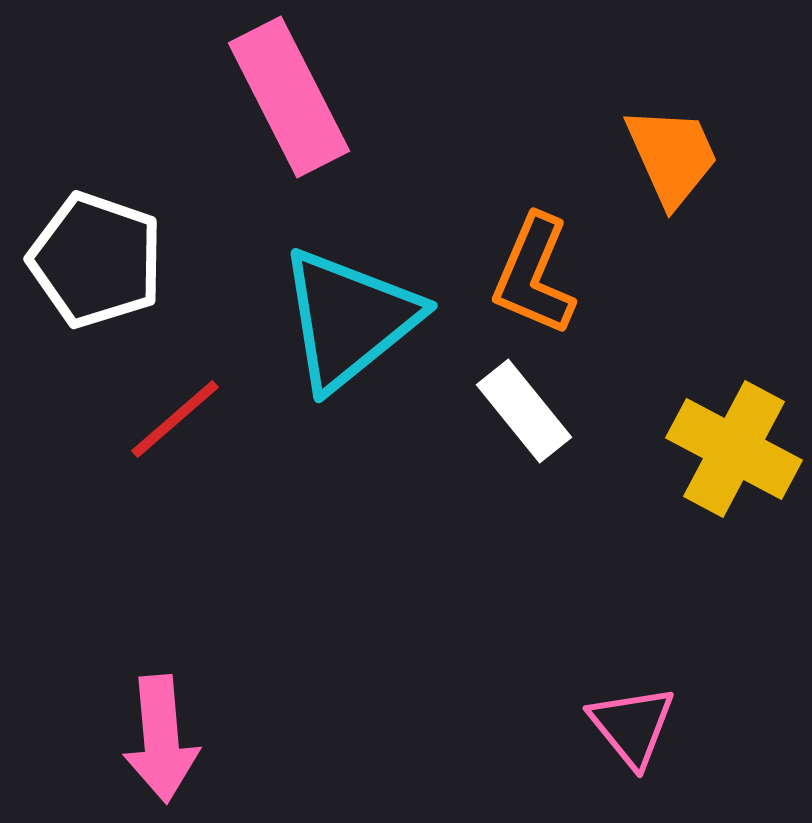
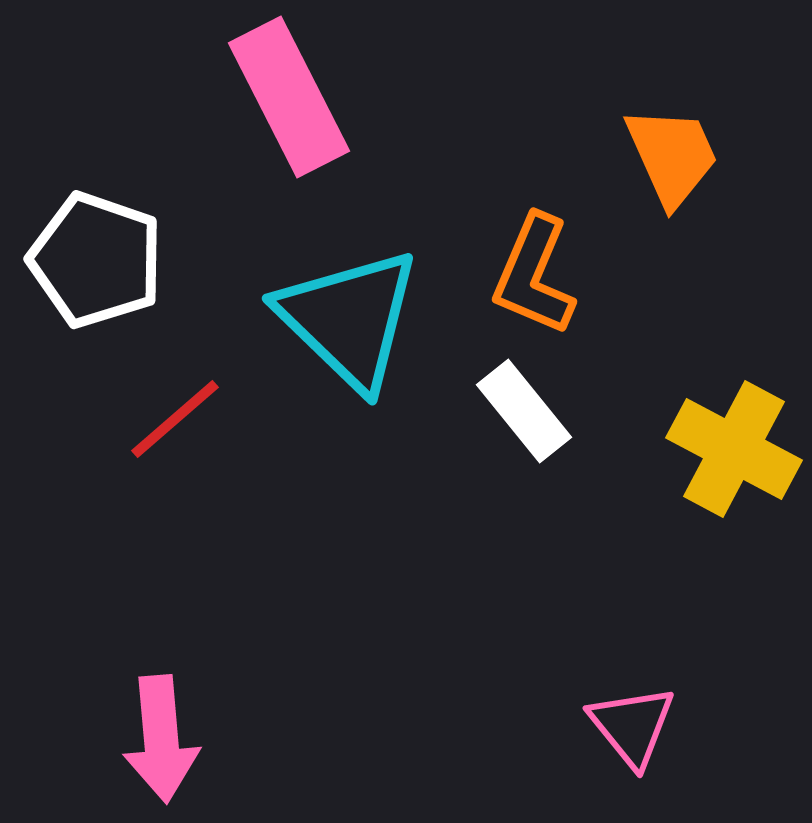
cyan triangle: rotated 37 degrees counterclockwise
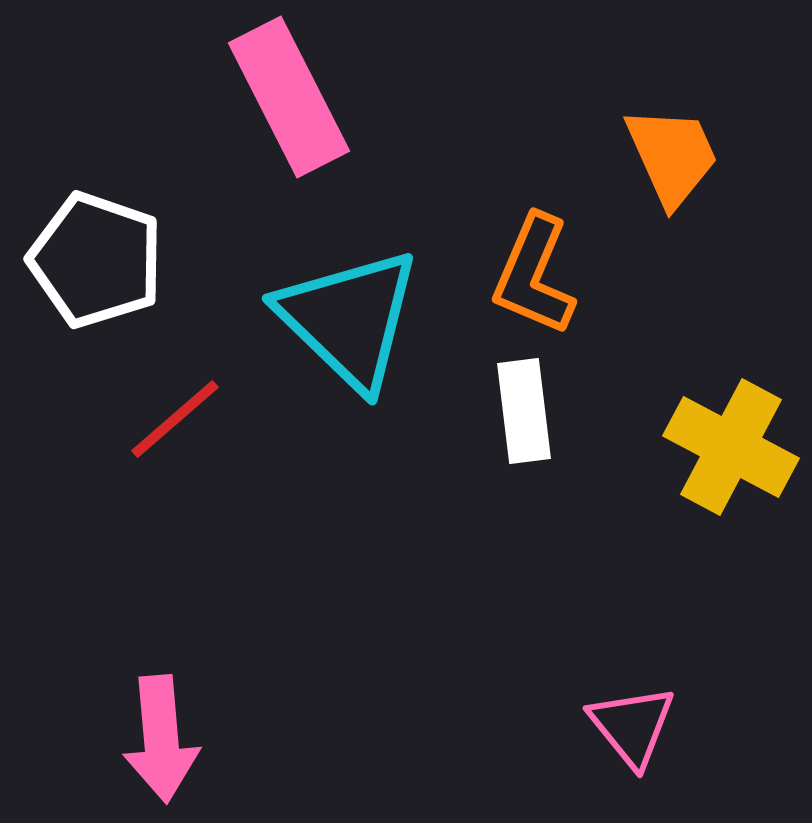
white rectangle: rotated 32 degrees clockwise
yellow cross: moved 3 px left, 2 px up
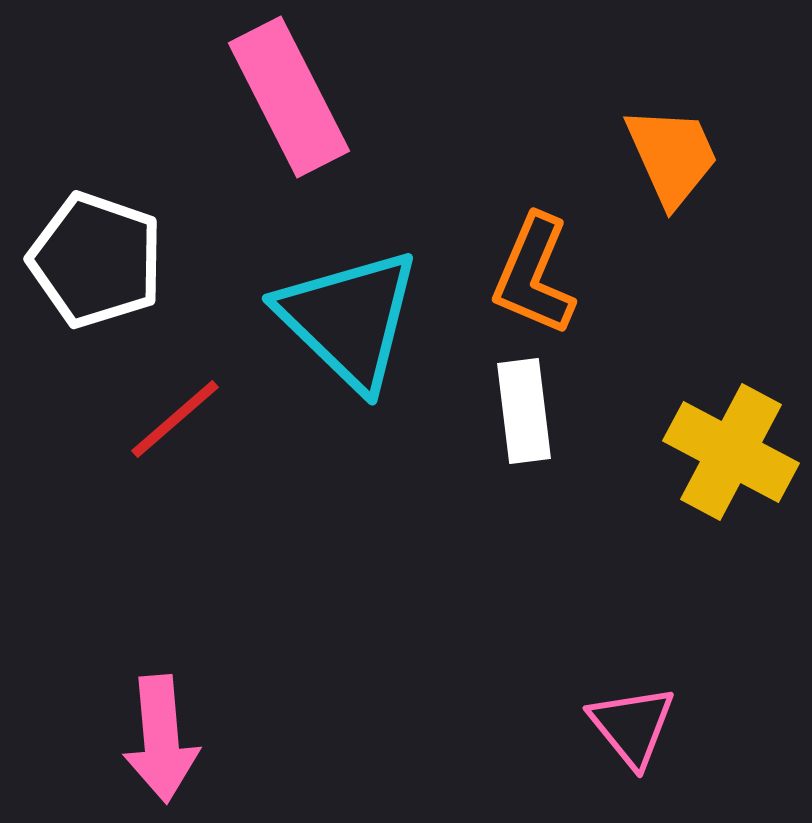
yellow cross: moved 5 px down
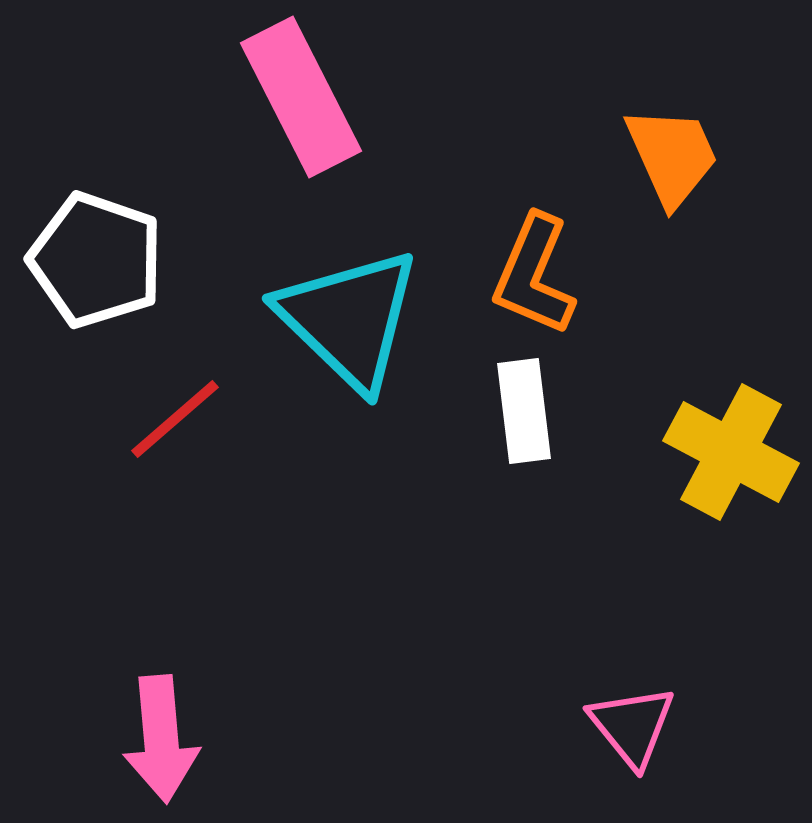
pink rectangle: moved 12 px right
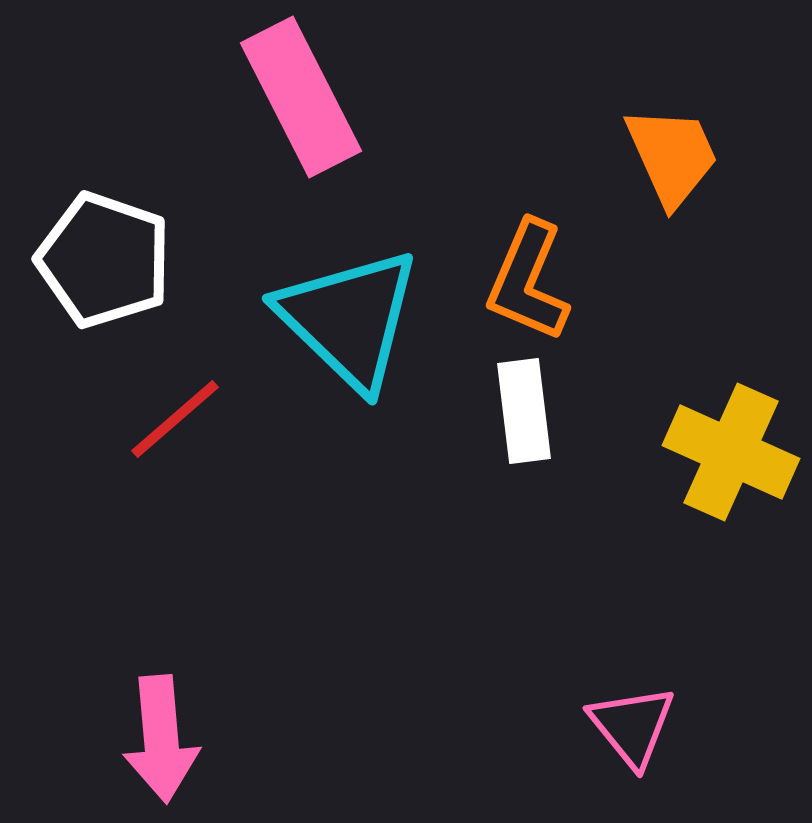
white pentagon: moved 8 px right
orange L-shape: moved 6 px left, 6 px down
yellow cross: rotated 4 degrees counterclockwise
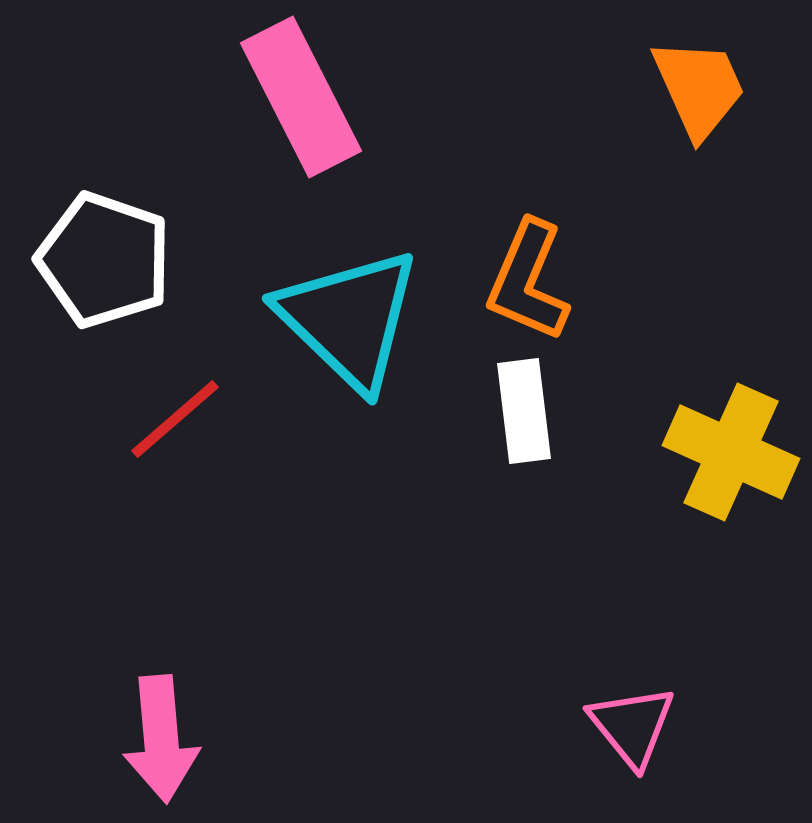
orange trapezoid: moved 27 px right, 68 px up
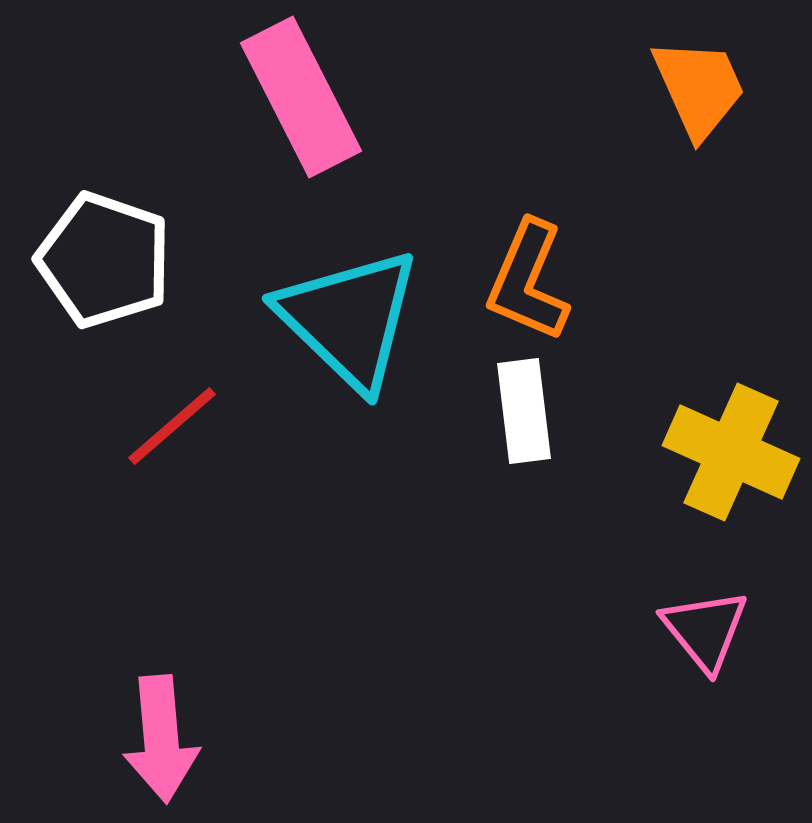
red line: moved 3 px left, 7 px down
pink triangle: moved 73 px right, 96 px up
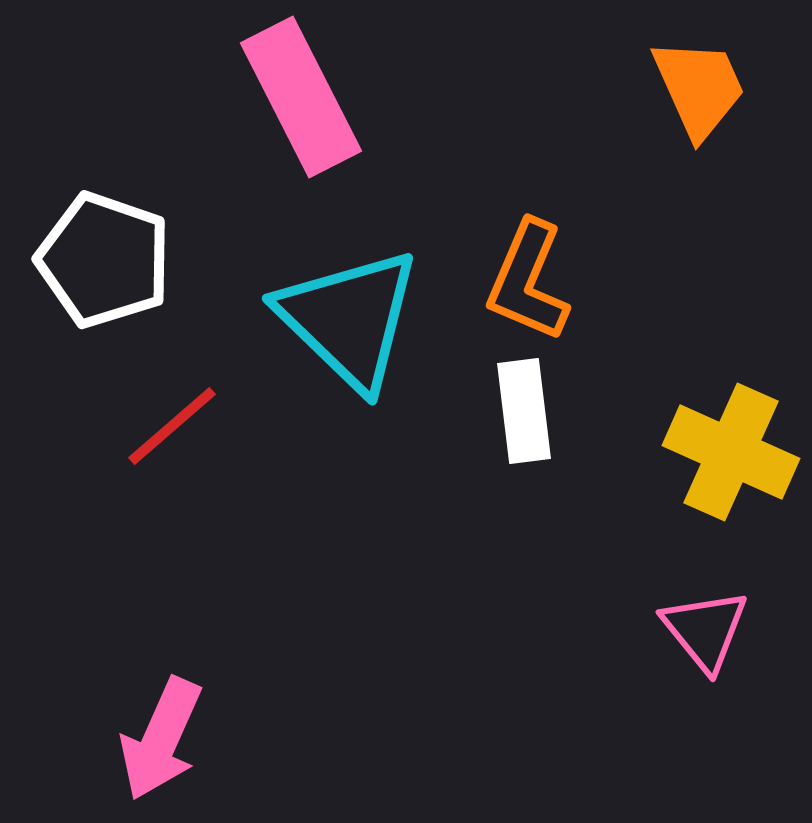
pink arrow: rotated 29 degrees clockwise
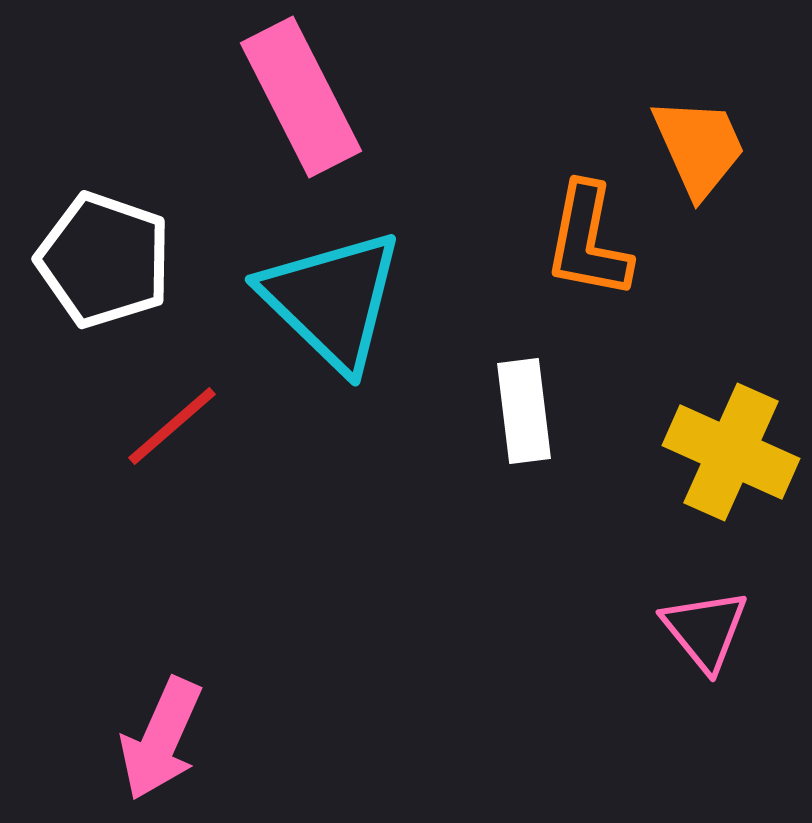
orange trapezoid: moved 59 px down
orange L-shape: moved 60 px right, 40 px up; rotated 12 degrees counterclockwise
cyan triangle: moved 17 px left, 19 px up
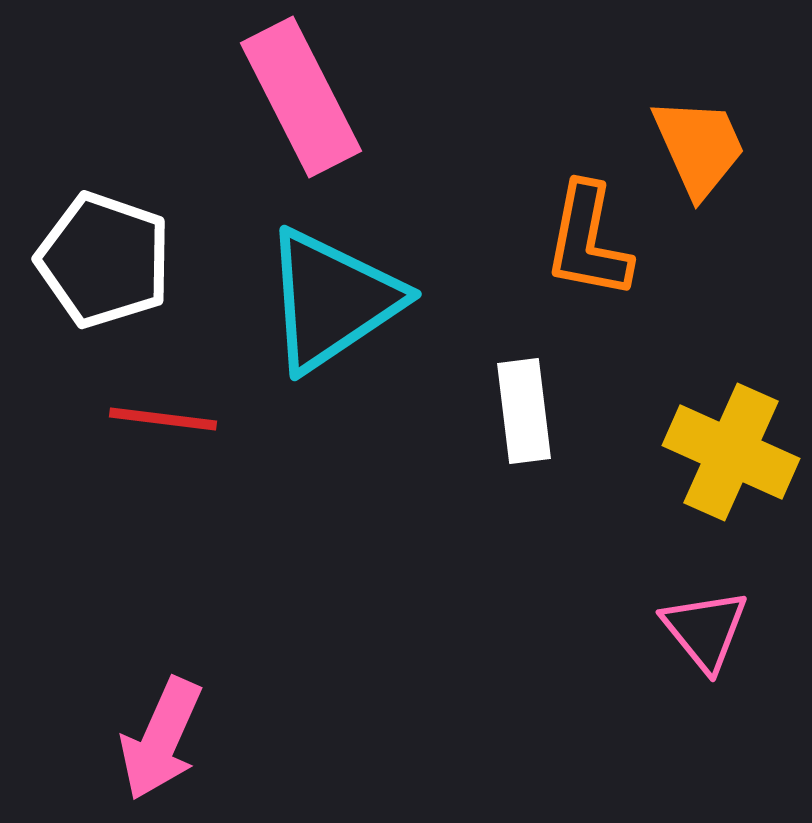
cyan triangle: rotated 42 degrees clockwise
red line: moved 9 px left, 7 px up; rotated 48 degrees clockwise
